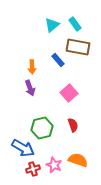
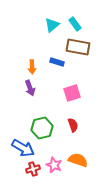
blue rectangle: moved 1 px left, 2 px down; rotated 32 degrees counterclockwise
pink square: moved 3 px right; rotated 24 degrees clockwise
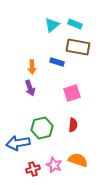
cyan rectangle: rotated 32 degrees counterclockwise
red semicircle: rotated 24 degrees clockwise
blue arrow: moved 5 px left, 5 px up; rotated 140 degrees clockwise
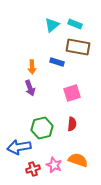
red semicircle: moved 1 px left, 1 px up
blue arrow: moved 1 px right, 4 px down
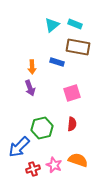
blue arrow: rotated 35 degrees counterclockwise
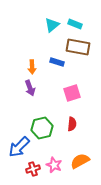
orange semicircle: moved 2 px right, 1 px down; rotated 48 degrees counterclockwise
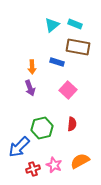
pink square: moved 4 px left, 3 px up; rotated 30 degrees counterclockwise
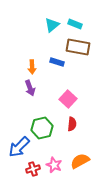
pink square: moved 9 px down
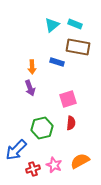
pink square: rotated 30 degrees clockwise
red semicircle: moved 1 px left, 1 px up
blue arrow: moved 3 px left, 3 px down
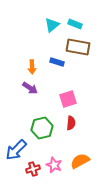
purple arrow: rotated 35 degrees counterclockwise
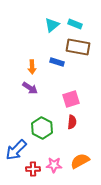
pink square: moved 3 px right
red semicircle: moved 1 px right, 1 px up
green hexagon: rotated 20 degrees counterclockwise
pink star: rotated 21 degrees counterclockwise
red cross: rotated 16 degrees clockwise
